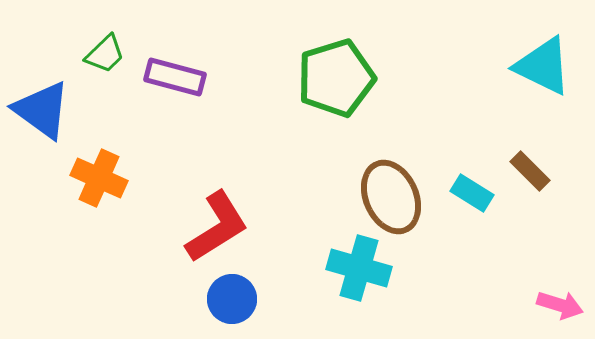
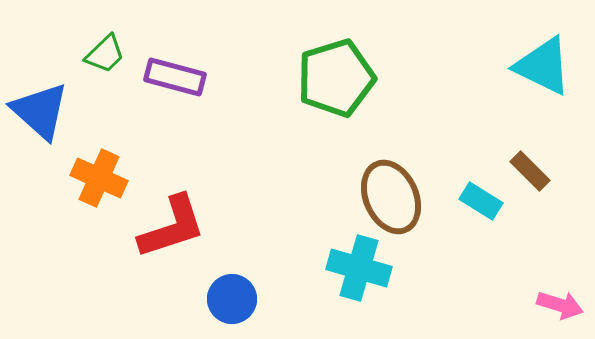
blue triangle: moved 2 px left, 1 px down; rotated 6 degrees clockwise
cyan rectangle: moved 9 px right, 8 px down
red L-shape: moved 45 px left; rotated 14 degrees clockwise
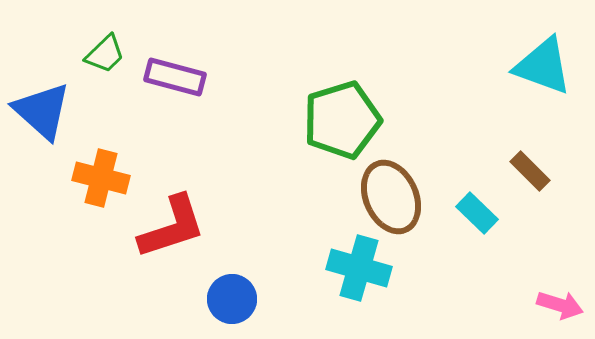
cyan triangle: rotated 6 degrees counterclockwise
green pentagon: moved 6 px right, 42 px down
blue triangle: moved 2 px right
orange cross: moved 2 px right; rotated 10 degrees counterclockwise
cyan rectangle: moved 4 px left, 12 px down; rotated 12 degrees clockwise
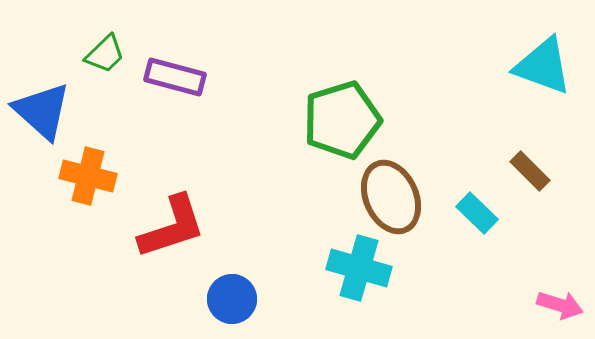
orange cross: moved 13 px left, 2 px up
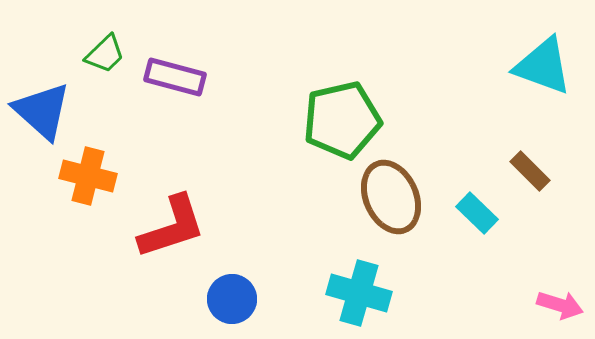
green pentagon: rotated 4 degrees clockwise
cyan cross: moved 25 px down
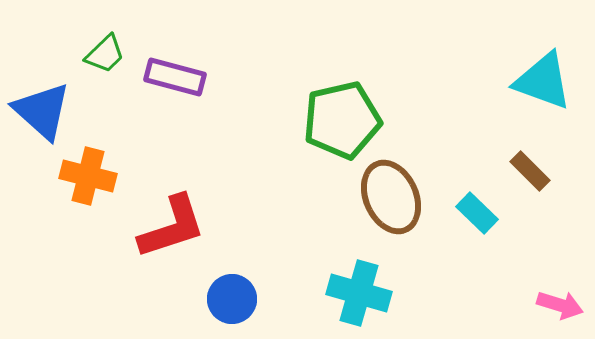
cyan triangle: moved 15 px down
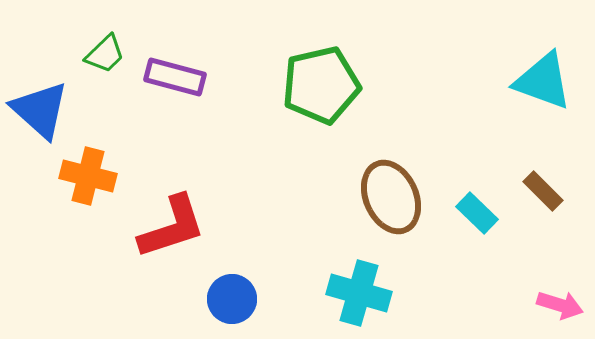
blue triangle: moved 2 px left, 1 px up
green pentagon: moved 21 px left, 35 px up
brown rectangle: moved 13 px right, 20 px down
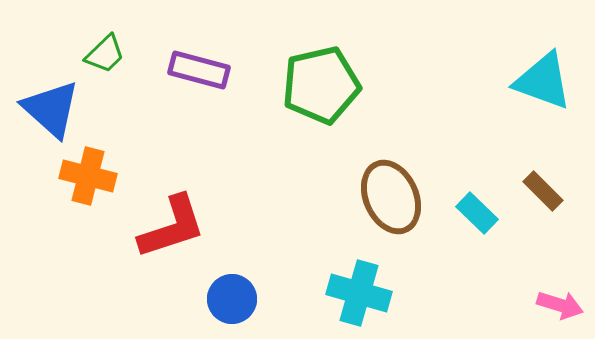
purple rectangle: moved 24 px right, 7 px up
blue triangle: moved 11 px right, 1 px up
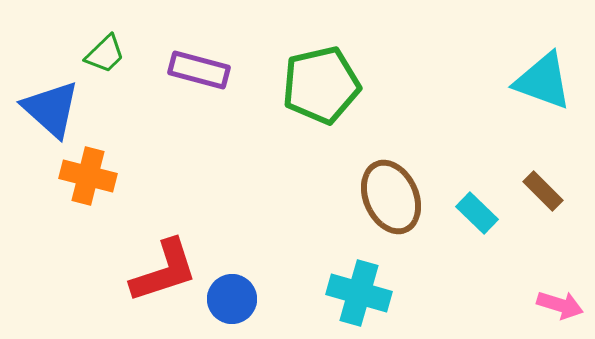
red L-shape: moved 8 px left, 44 px down
